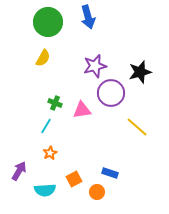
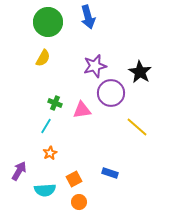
black star: rotated 25 degrees counterclockwise
orange circle: moved 18 px left, 10 px down
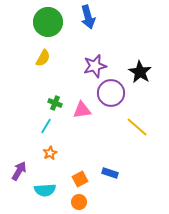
orange square: moved 6 px right
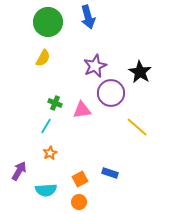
purple star: rotated 10 degrees counterclockwise
cyan semicircle: moved 1 px right
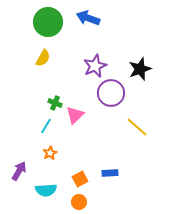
blue arrow: moved 1 px down; rotated 125 degrees clockwise
black star: moved 3 px up; rotated 20 degrees clockwise
pink triangle: moved 7 px left, 5 px down; rotated 36 degrees counterclockwise
blue rectangle: rotated 21 degrees counterclockwise
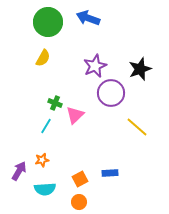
orange star: moved 8 px left, 7 px down; rotated 16 degrees clockwise
cyan semicircle: moved 1 px left, 1 px up
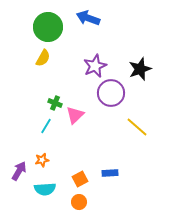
green circle: moved 5 px down
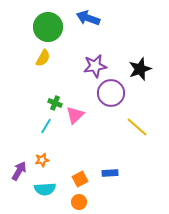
purple star: rotated 15 degrees clockwise
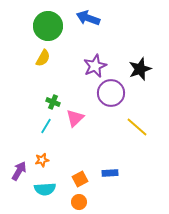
green circle: moved 1 px up
purple star: rotated 15 degrees counterclockwise
green cross: moved 2 px left, 1 px up
pink triangle: moved 3 px down
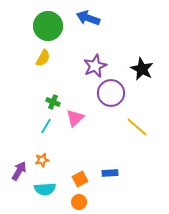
black star: moved 2 px right; rotated 25 degrees counterclockwise
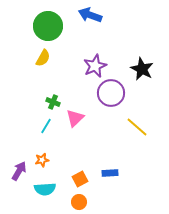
blue arrow: moved 2 px right, 3 px up
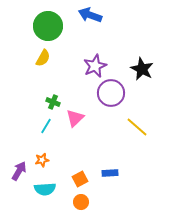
orange circle: moved 2 px right
